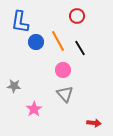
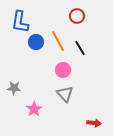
gray star: moved 2 px down
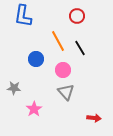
blue L-shape: moved 3 px right, 6 px up
blue circle: moved 17 px down
gray triangle: moved 1 px right, 2 px up
red arrow: moved 5 px up
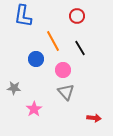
orange line: moved 5 px left
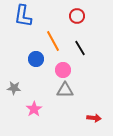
gray triangle: moved 1 px left, 2 px up; rotated 48 degrees counterclockwise
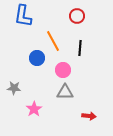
black line: rotated 35 degrees clockwise
blue circle: moved 1 px right, 1 px up
gray triangle: moved 2 px down
red arrow: moved 5 px left, 2 px up
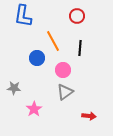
gray triangle: rotated 36 degrees counterclockwise
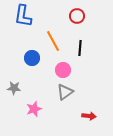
blue circle: moved 5 px left
pink star: rotated 14 degrees clockwise
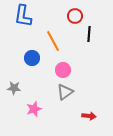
red circle: moved 2 px left
black line: moved 9 px right, 14 px up
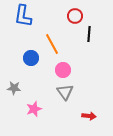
orange line: moved 1 px left, 3 px down
blue circle: moved 1 px left
gray triangle: rotated 30 degrees counterclockwise
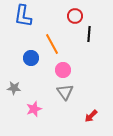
red arrow: moved 2 px right; rotated 128 degrees clockwise
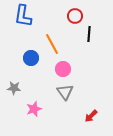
pink circle: moved 1 px up
